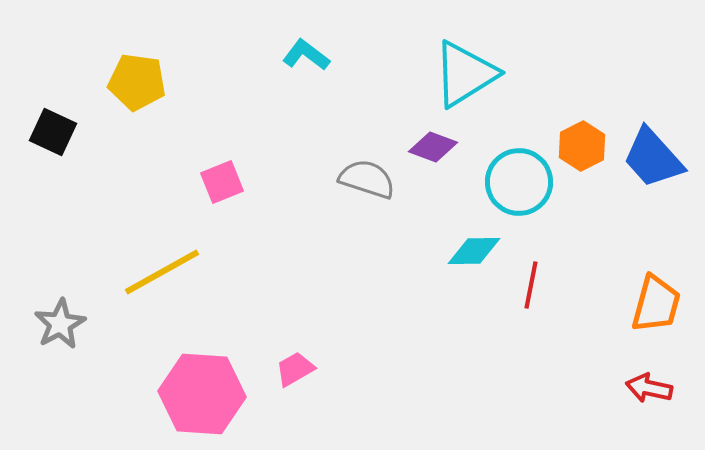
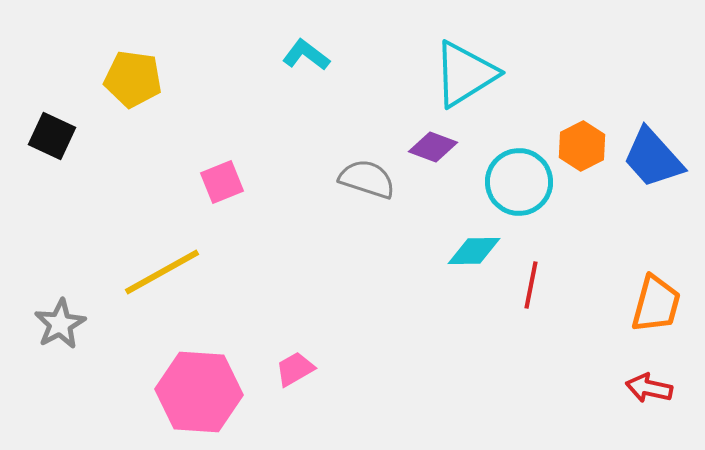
yellow pentagon: moved 4 px left, 3 px up
black square: moved 1 px left, 4 px down
pink hexagon: moved 3 px left, 2 px up
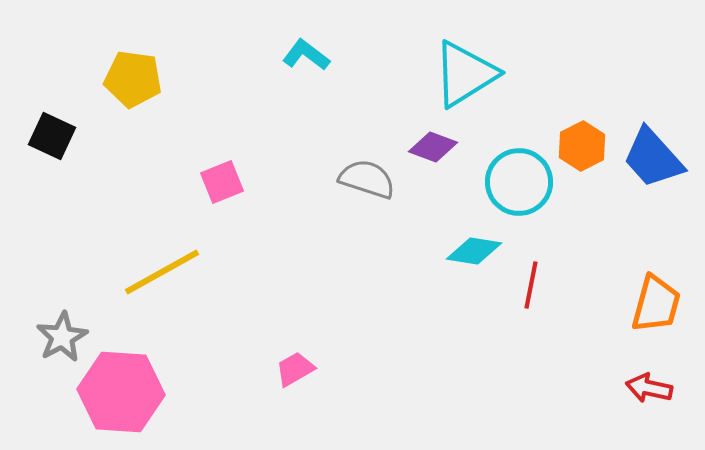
cyan diamond: rotated 10 degrees clockwise
gray star: moved 2 px right, 13 px down
pink hexagon: moved 78 px left
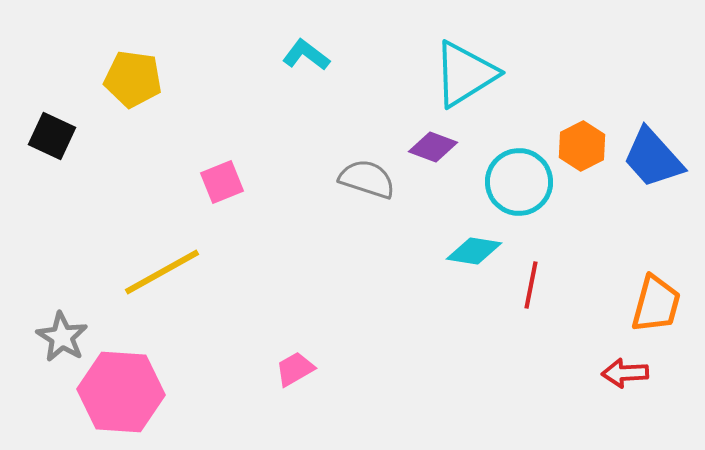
gray star: rotated 12 degrees counterclockwise
red arrow: moved 24 px left, 15 px up; rotated 15 degrees counterclockwise
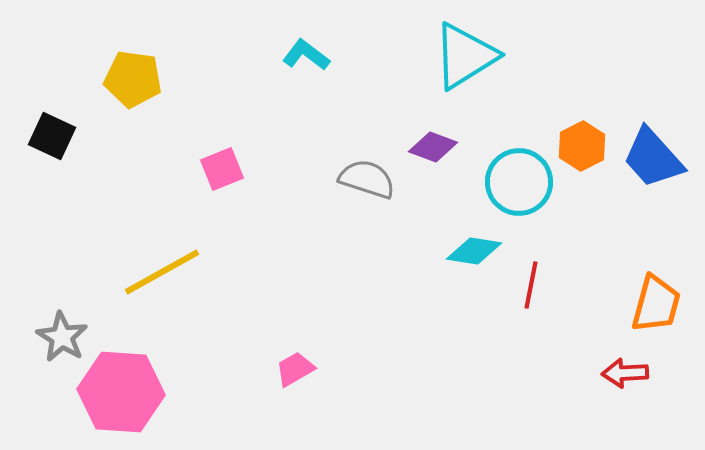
cyan triangle: moved 18 px up
pink square: moved 13 px up
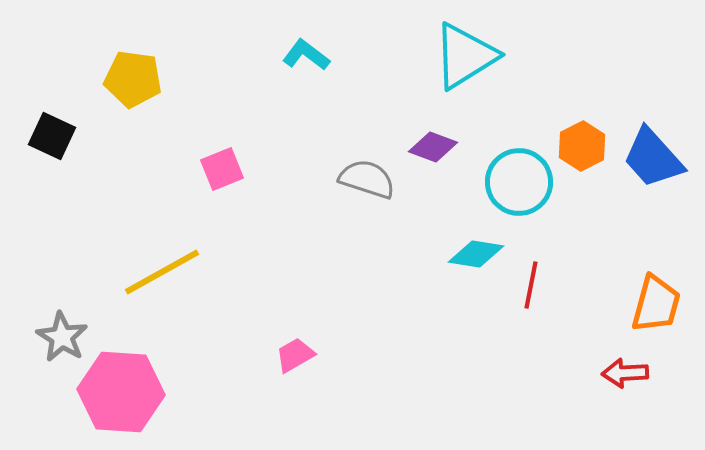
cyan diamond: moved 2 px right, 3 px down
pink trapezoid: moved 14 px up
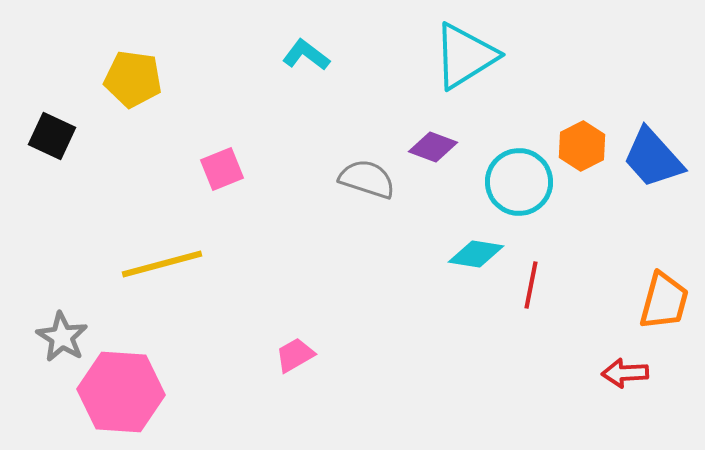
yellow line: moved 8 px up; rotated 14 degrees clockwise
orange trapezoid: moved 8 px right, 3 px up
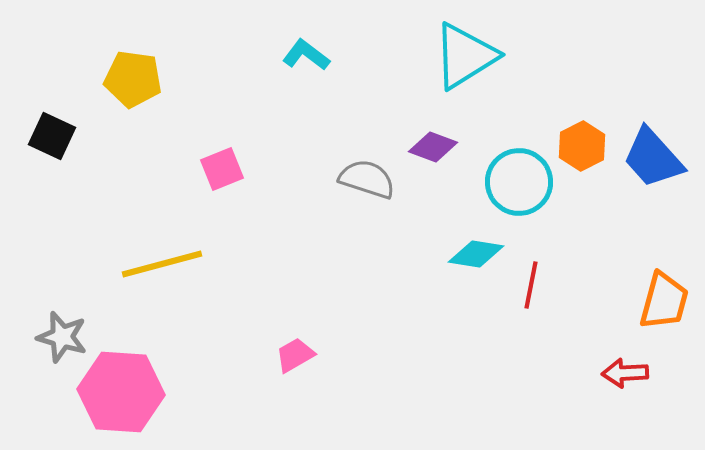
gray star: rotated 15 degrees counterclockwise
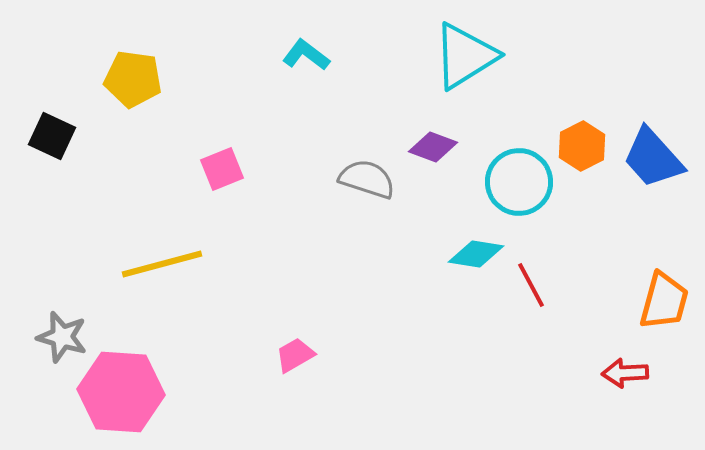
red line: rotated 39 degrees counterclockwise
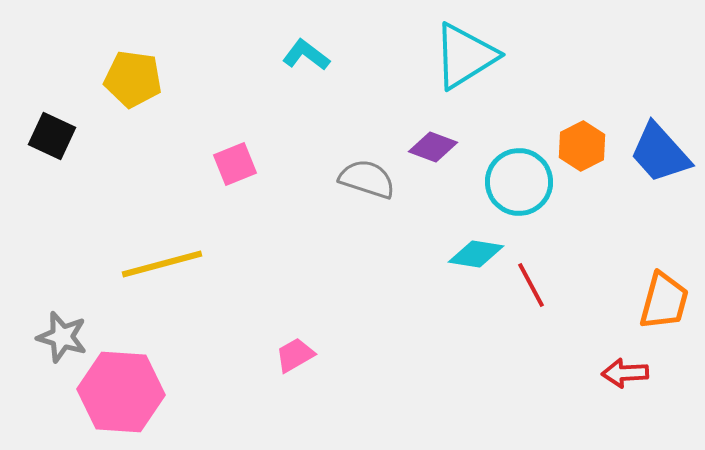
blue trapezoid: moved 7 px right, 5 px up
pink square: moved 13 px right, 5 px up
